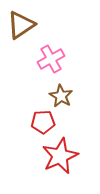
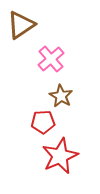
pink cross: rotated 12 degrees counterclockwise
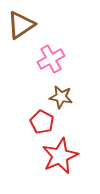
pink cross: rotated 12 degrees clockwise
brown star: moved 1 px down; rotated 20 degrees counterclockwise
red pentagon: moved 1 px left; rotated 30 degrees clockwise
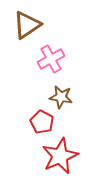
brown triangle: moved 6 px right
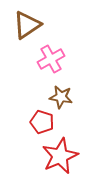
red pentagon: rotated 10 degrees counterclockwise
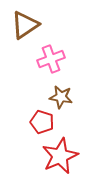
brown triangle: moved 2 px left
pink cross: rotated 8 degrees clockwise
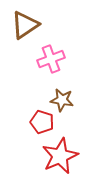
brown star: moved 1 px right, 3 px down
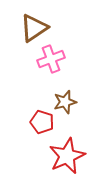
brown triangle: moved 9 px right, 3 px down
brown star: moved 3 px right, 2 px down; rotated 25 degrees counterclockwise
red star: moved 7 px right
